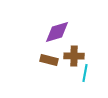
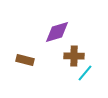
brown rectangle: moved 24 px left
cyan line: rotated 30 degrees clockwise
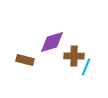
purple diamond: moved 5 px left, 10 px down
cyan line: moved 1 px right, 6 px up; rotated 18 degrees counterclockwise
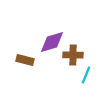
brown cross: moved 1 px left, 1 px up
cyan line: moved 8 px down
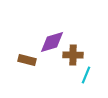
brown rectangle: moved 2 px right
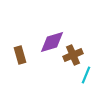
brown cross: rotated 24 degrees counterclockwise
brown rectangle: moved 7 px left, 5 px up; rotated 60 degrees clockwise
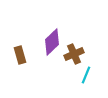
purple diamond: rotated 28 degrees counterclockwise
brown cross: moved 1 px right, 1 px up
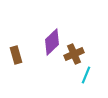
brown rectangle: moved 4 px left
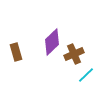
brown rectangle: moved 3 px up
cyan line: rotated 24 degrees clockwise
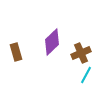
brown cross: moved 7 px right, 1 px up
cyan line: rotated 18 degrees counterclockwise
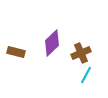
purple diamond: moved 1 px down
brown rectangle: rotated 60 degrees counterclockwise
